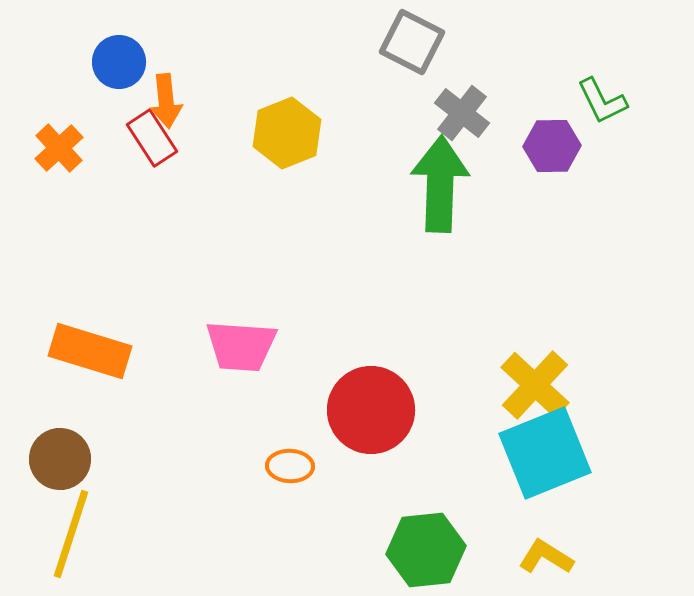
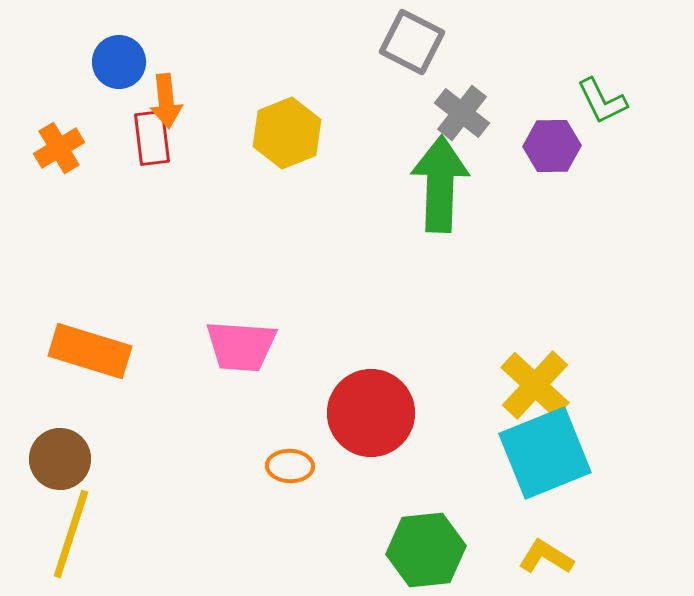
red rectangle: rotated 26 degrees clockwise
orange cross: rotated 12 degrees clockwise
red circle: moved 3 px down
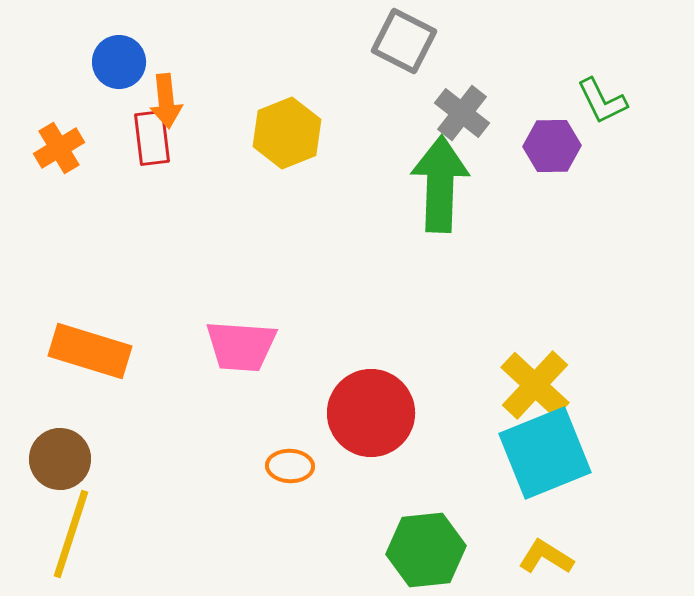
gray square: moved 8 px left, 1 px up
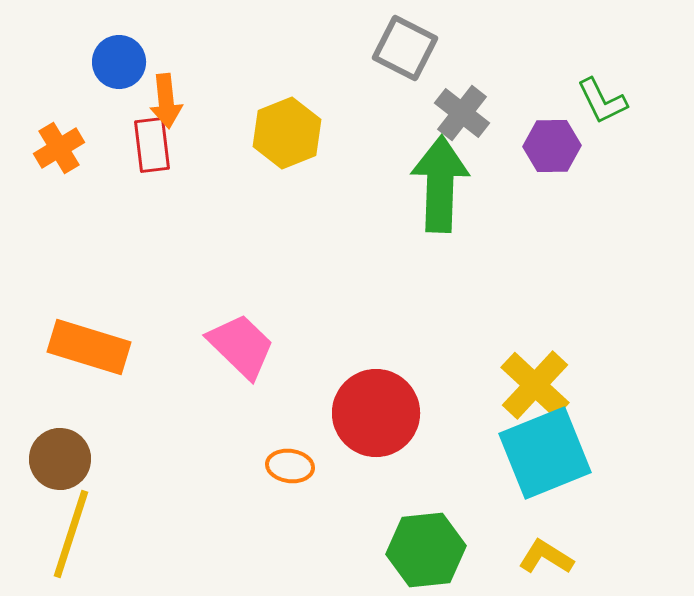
gray square: moved 1 px right, 7 px down
red rectangle: moved 7 px down
pink trapezoid: rotated 140 degrees counterclockwise
orange rectangle: moved 1 px left, 4 px up
red circle: moved 5 px right
orange ellipse: rotated 6 degrees clockwise
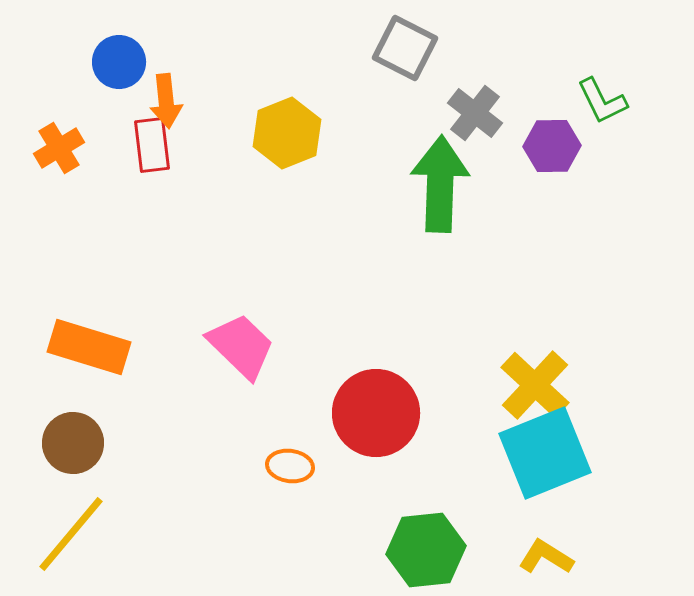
gray cross: moved 13 px right
brown circle: moved 13 px right, 16 px up
yellow line: rotated 22 degrees clockwise
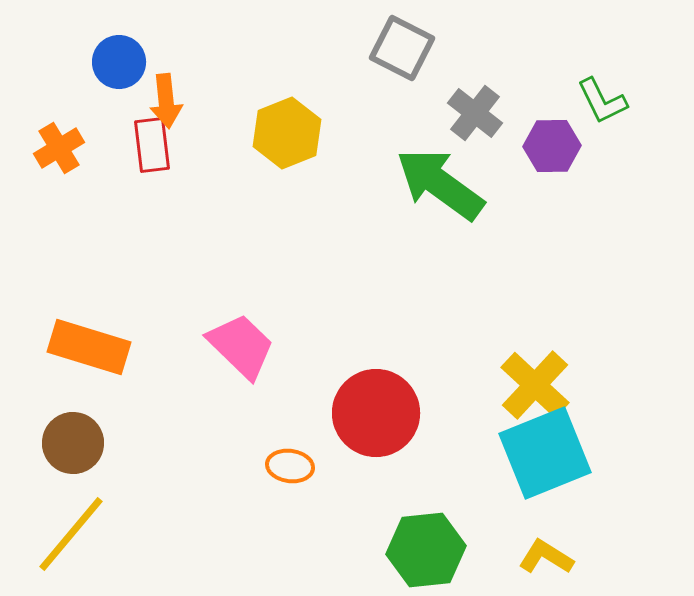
gray square: moved 3 px left
green arrow: rotated 56 degrees counterclockwise
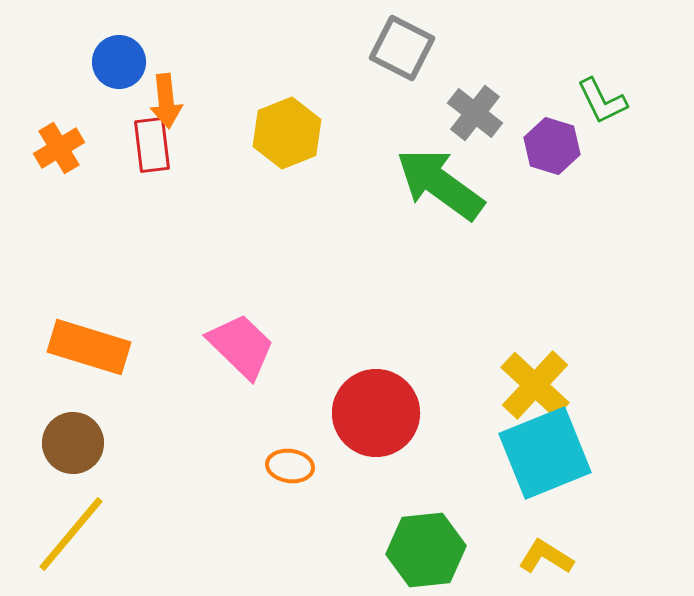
purple hexagon: rotated 18 degrees clockwise
